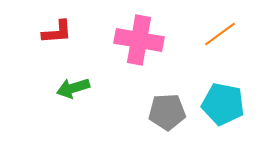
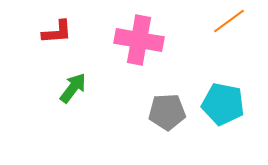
orange line: moved 9 px right, 13 px up
green arrow: rotated 144 degrees clockwise
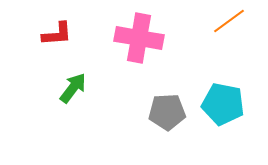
red L-shape: moved 2 px down
pink cross: moved 2 px up
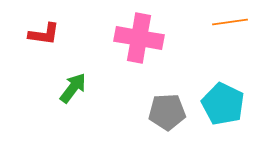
orange line: moved 1 px right, 1 px down; rotated 28 degrees clockwise
red L-shape: moved 13 px left; rotated 12 degrees clockwise
cyan pentagon: rotated 15 degrees clockwise
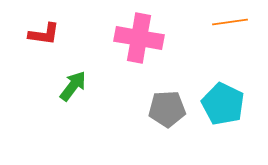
green arrow: moved 2 px up
gray pentagon: moved 3 px up
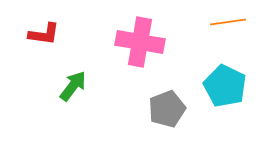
orange line: moved 2 px left
pink cross: moved 1 px right, 4 px down
cyan pentagon: moved 2 px right, 18 px up
gray pentagon: rotated 18 degrees counterclockwise
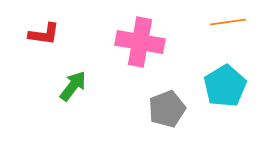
cyan pentagon: rotated 15 degrees clockwise
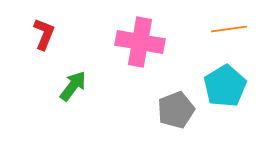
orange line: moved 1 px right, 7 px down
red L-shape: rotated 76 degrees counterclockwise
gray pentagon: moved 9 px right, 1 px down
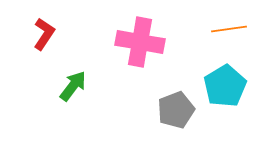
red L-shape: rotated 12 degrees clockwise
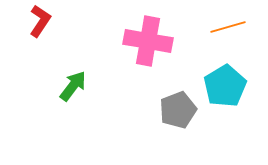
orange line: moved 1 px left, 2 px up; rotated 8 degrees counterclockwise
red L-shape: moved 4 px left, 13 px up
pink cross: moved 8 px right, 1 px up
gray pentagon: moved 2 px right
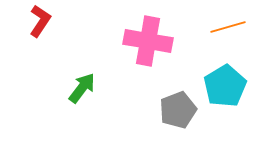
green arrow: moved 9 px right, 2 px down
